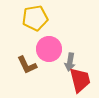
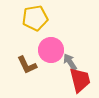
pink circle: moved 2 px right, 1 px down
gray arrow: rotated 138 degrees clockwise
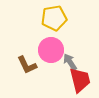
yellow pentagon: moved 19 px right
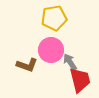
brown L-shape: rotated 45 degrees counterclockwise
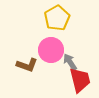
yellow pentagon: moved 3 px right; rotated 20 degrees counterclockwise
